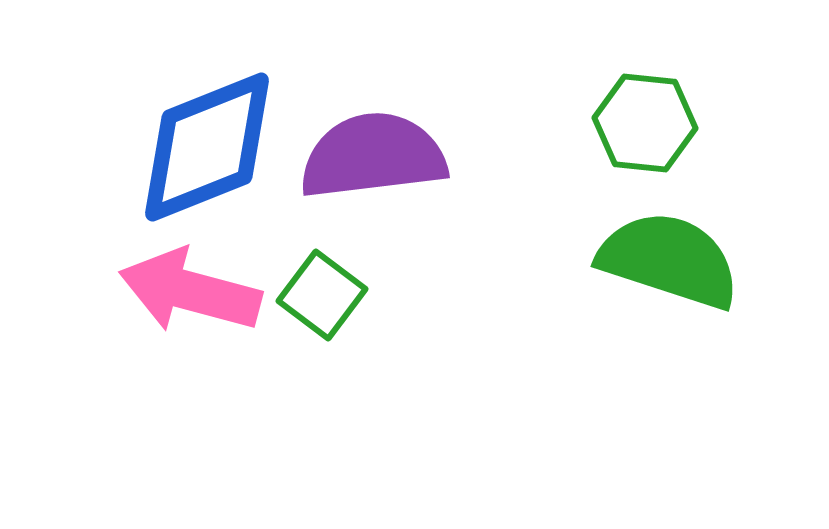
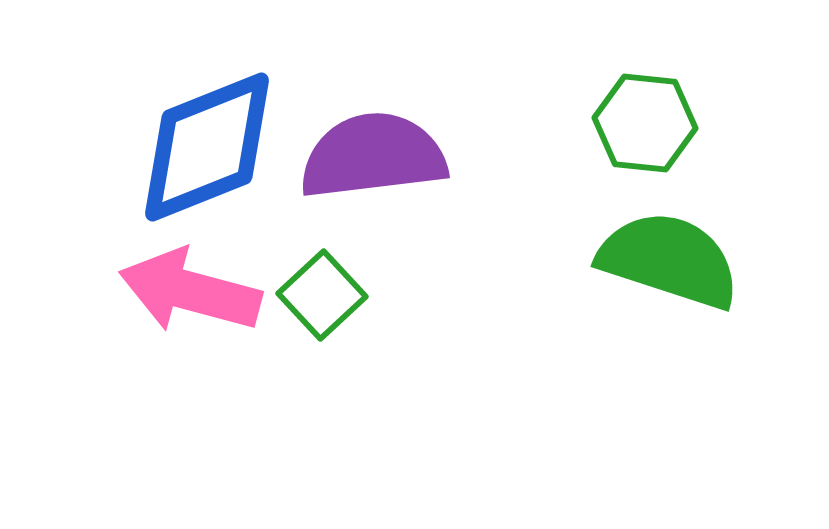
green square: rotated 10 degrees clockwise
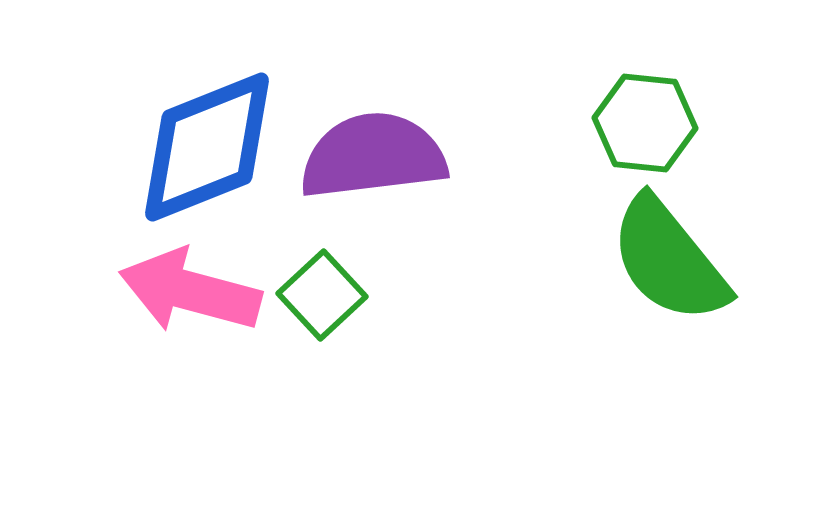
green semicircle: rotated 147 degrees counterclockwise
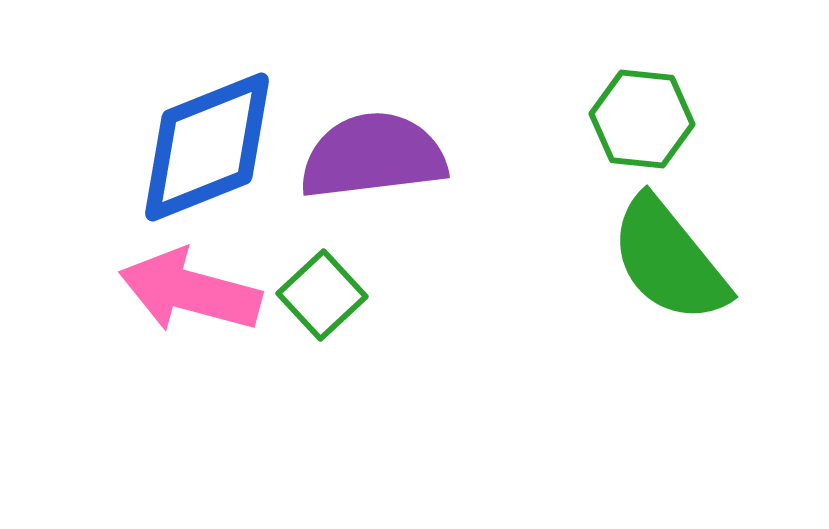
green hexagon: moved 3 px left, 4 px up
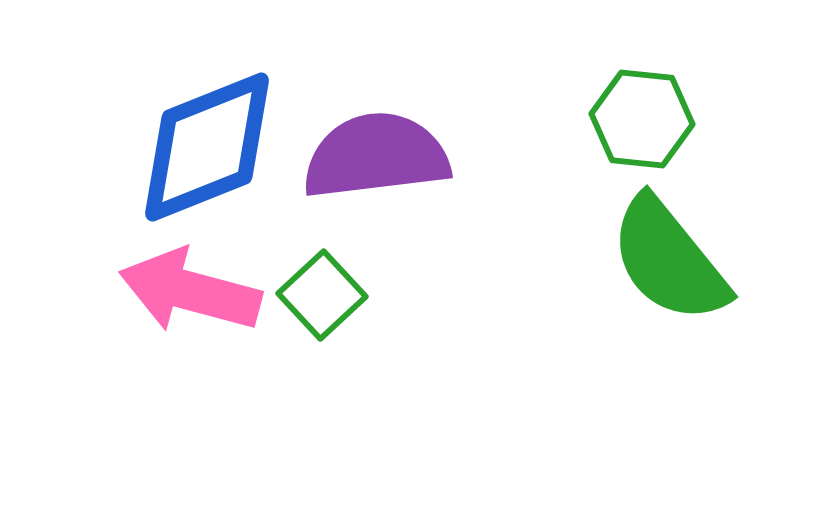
purple semicircle: moved 3 px right
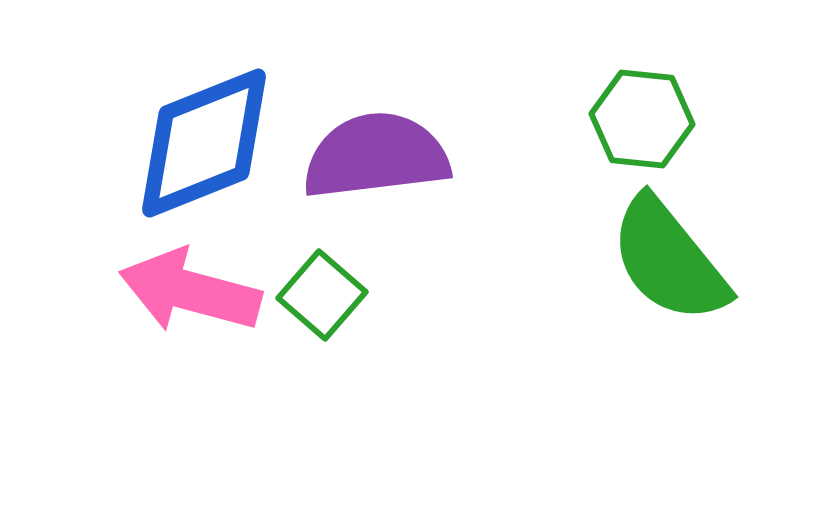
blue diamond: moved 3 px left, 4 px up
green square: rotated 6 degrees counterclockwise
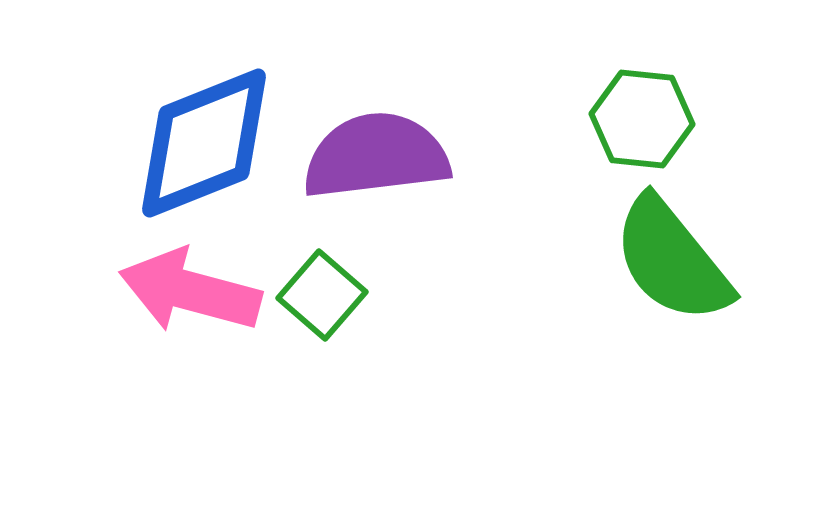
green semicircle: moved 3 px right
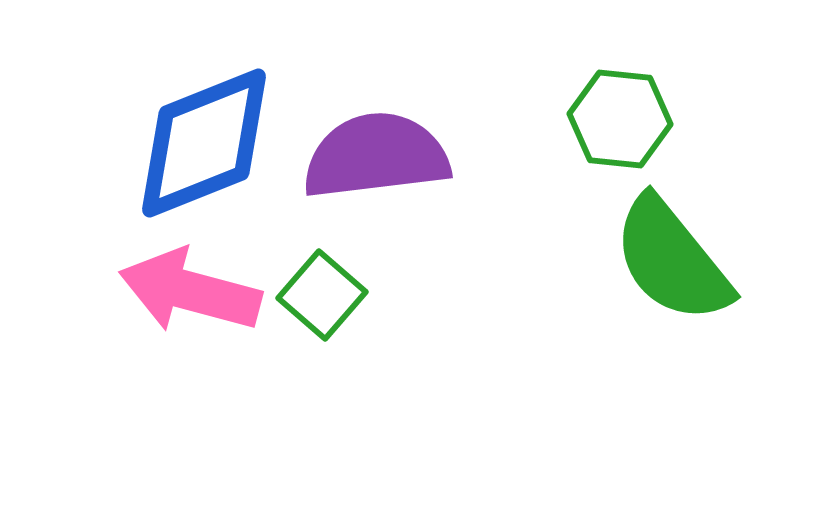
green hexagon: moved 22 px left
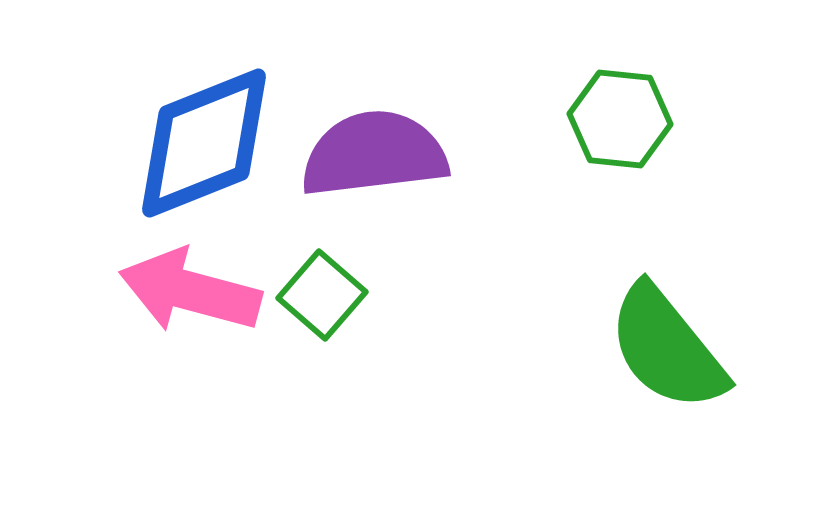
purple semicircle: moved 2 px left, 2 px up
green semicircle: moved 5 px left, 88 px down
